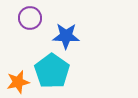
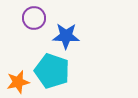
purple circle: moved 4 px right
cyan pentagon: rotated 16 degrees counterclockwise
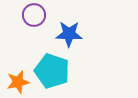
purple circle: moved 3 px up
blue star: moved 3 px right, 2 px up
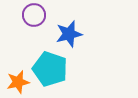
blue star: rotated 16 degrees counterclockwise
cyan pentagon: moved 2 px left, 2 px up
